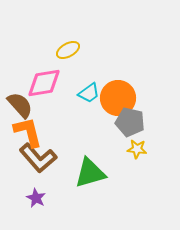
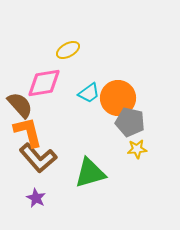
yellow star: rotated 12 degrees counterclockwise
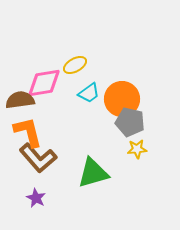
yellow ellipse: moved 7 px right, 15 px down
orange circle: moved 4 px right, 1 px down
brown semicircle: moved 5 px up; rotated 56 degrees counterclockwise
green triangle: moved 3 px right
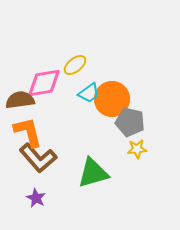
yellow ellipse: rotated 10 degrees counterclockwise
orange circle: moved 10 px left
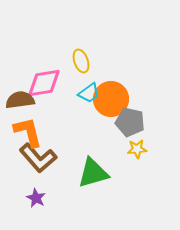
yellow ellipse: moved 6 px right, 4 px up; rotated 70 degrees counterclockwise
orange circle: moved 1 px left
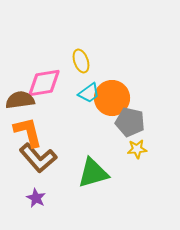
orange circle: moved 1 px right, 1 px up
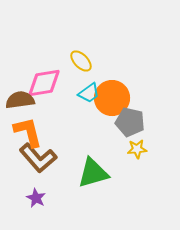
yellow ellipse: rotated 25 degrees counterclockwise
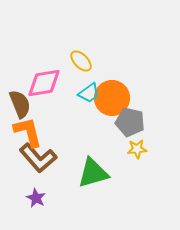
brown semicircle: moved 4 px down; rotated 76 degrees clockwise
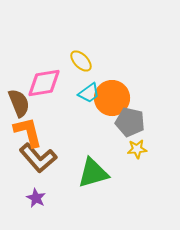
brown semicircle: moved 1 px left, 1 px up
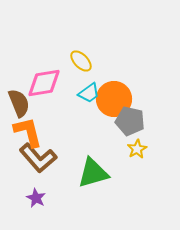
orange circle: moved 2 px right, 1 px down
gray pentagon: moved 1 px up
yellow star: rotated 24 degrees counterclockwise
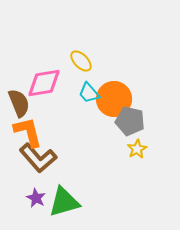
cyan trapezoid: rotated 85 degrees clockwise
green triangle: moved 29 px left, 29 px down
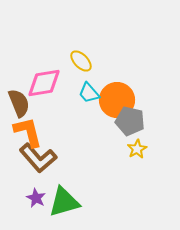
orange circle: moved 3 px right, 1 px down
